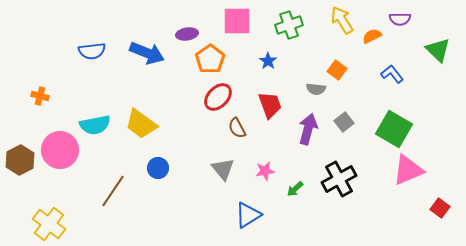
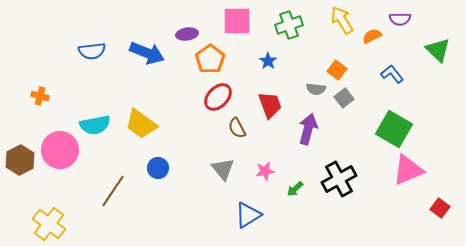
gray square: moved 24 px up
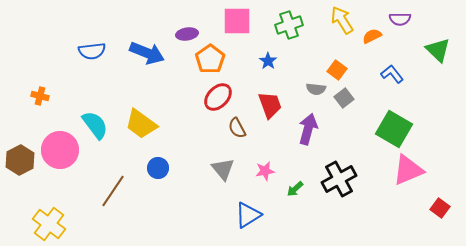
cyan semicircle: rotated 116 degrees counterclockwise
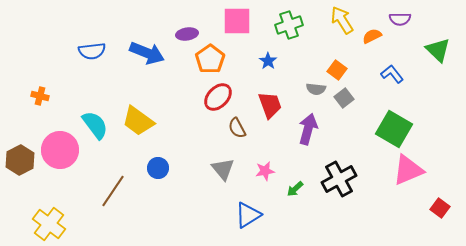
yellow trapezoid: moved 3 px left, 3 px up
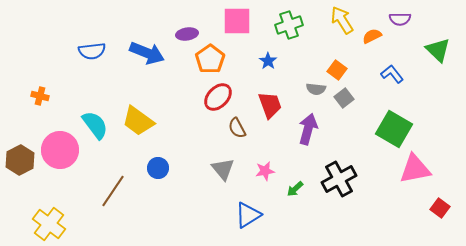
pink triangle: moved 7 px right, 1 px up; rotated 12 degrees clockwise
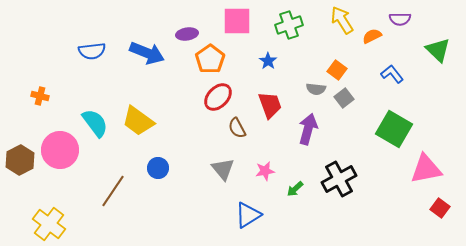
cyan semicircle: moved 2 px up
pink triangle: moved 11 px right
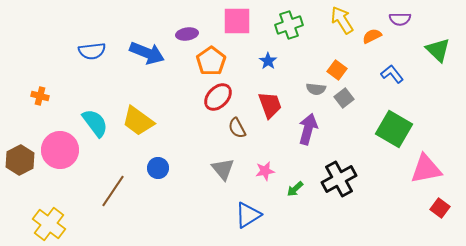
orange pentagon: moved 1 px right, 2 px down
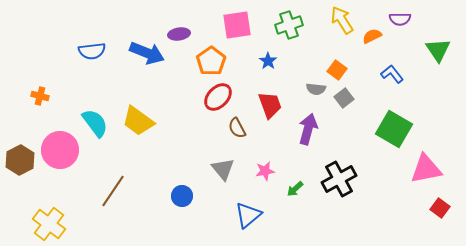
pink square: moved 4 px down; rotated 8 degrees counterclockwise
purple ellipse: moved 8 px left
green triangle: rotated 12 degrees clockwise
blue circle: moved 24 px right, 28 px down
blue triangle: rotated 8 degrees counterclockwise
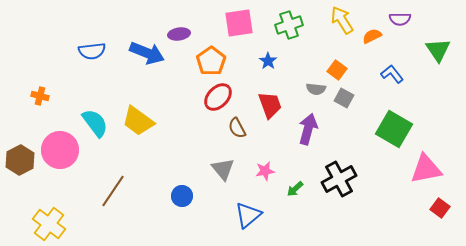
pink square: moved 2 px right, 2 px up
gray square: rotated 24 degrees counterclockwise
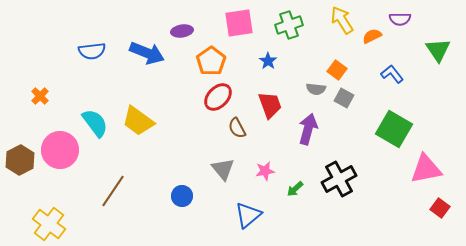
purple ellipse: moved 3 px right, 3 px up
orange cross: rotated 30 degrees clockwise
